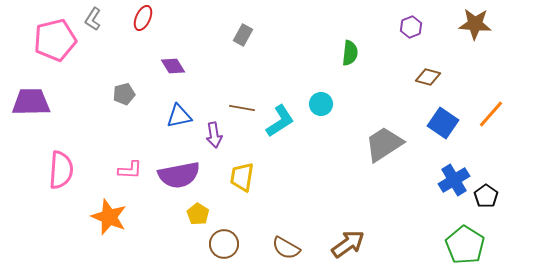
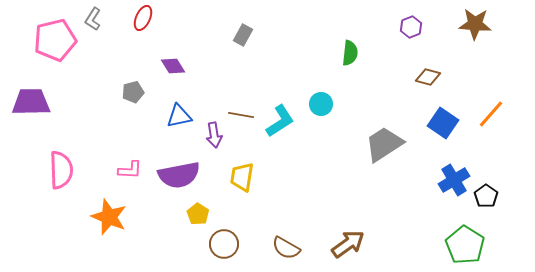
gray pentagon: moved 9 px right, 2 px up
brown line: moved 1 px left, 7 px down
pink semicircle: rotated 6 degrees counterclockwise
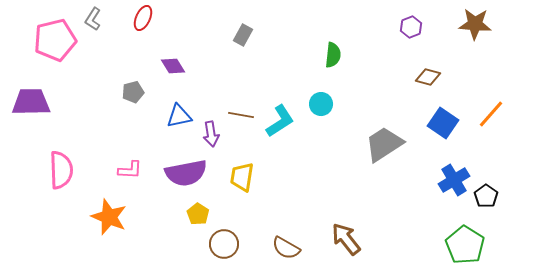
green semicircle: moved 17 px left, 2 px down
purple arrow: moved 3 px left, 1 px up
purple semicircle: moved 7 px right, 2 px up
brown arrow: moved 2 px left, 5 px up; rotated 92 degrees counterclockwise
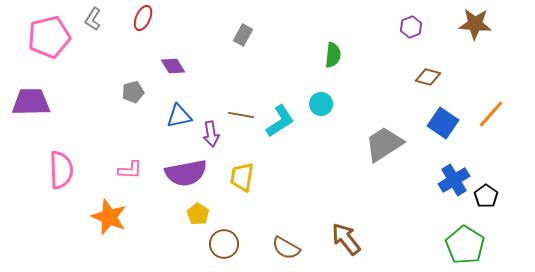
pink pentagon: moved 6 px left, 3 px up
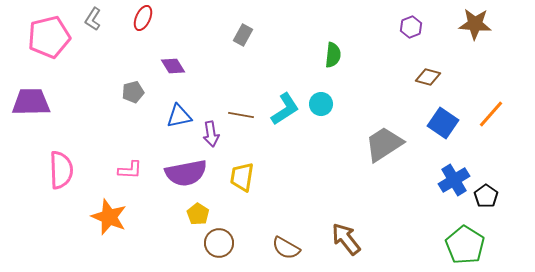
cyan L-shape: moved 5 px right, 12 px up
brown circle: moved 5 px left, 1 px up
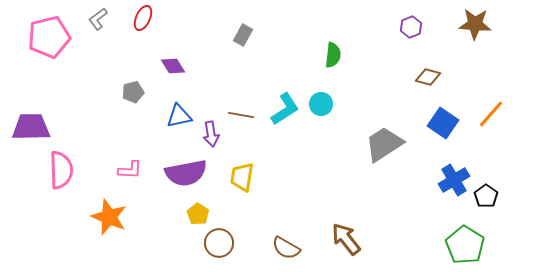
gray L-shape: moved 5 px right; rotated 20 degrees clockwise
purple trapezoid: moved 25 px down
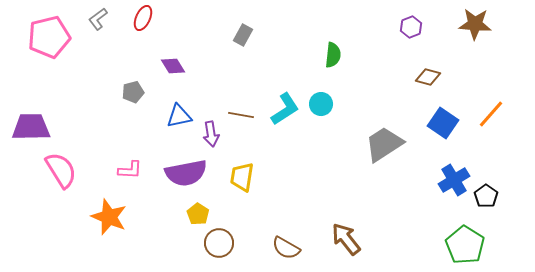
pink semicircle: rotated 30 degrees counterclockwise
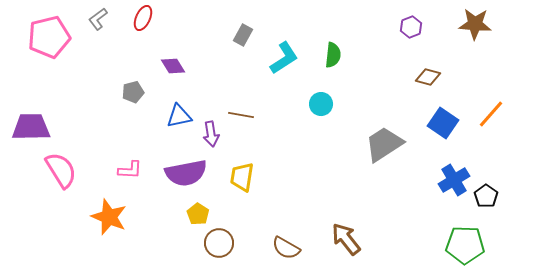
cyan L-shape: moved 1 px left, 51 px up
green pentagon: rotated 30 degrees counterclockwise
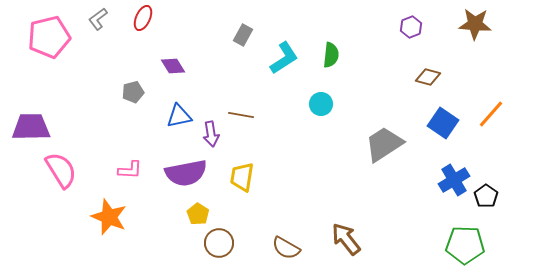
green semicircle: moved 2 px left
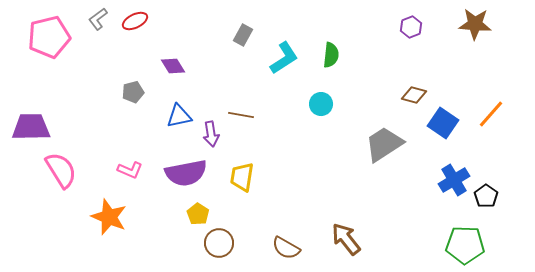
red ellipse: moved 8 px left, 3 px down; rotated 40 degrees clockwise
brown diamond: moved 14 px left, 18 px down
pink L-shape: rotated 20 degrees clockwise
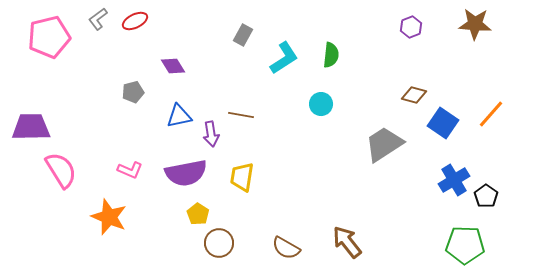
brown arrow: moved 1 px right, 3 px down
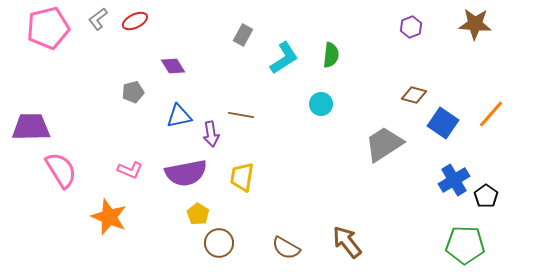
pink pentagon: moved 1 px left, 9 px up
